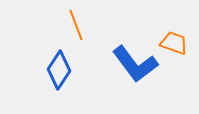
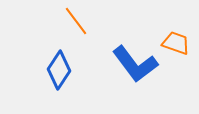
orange line: moved 4 px up; rotated 16 degrees counterclockwise
orange trapezoid: moved 2 px right
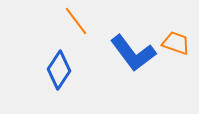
blue L-shape: moved 2 px left, 11 px up
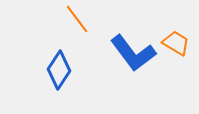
orange line: moved 1 px right, 2 px up
orange trapezoid: rotated 12 degrees clockwise
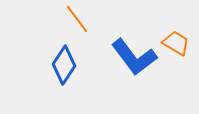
blue L-shape: moved 1 px right, 4 px down
blue diamond: moved 5 px right, 5 px up
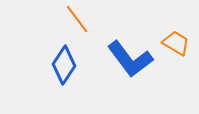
blue L-shape: moved 4 px left, 2 px down
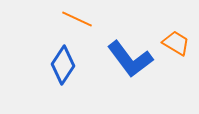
orange line: rotated 28 degrees counterclockwise
blue diamond: moved 1 px left
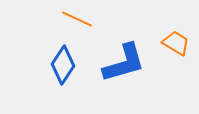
blue L-shape: moved 6 px left, 4 px down; rotated 69 degrees counterclockwise
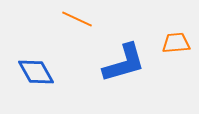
orange trapezoid: rotated 36 degrees counterclockwise
blue diamond: moved 27 px left, 7 px down; rotated 63 degrees counterclockwise
